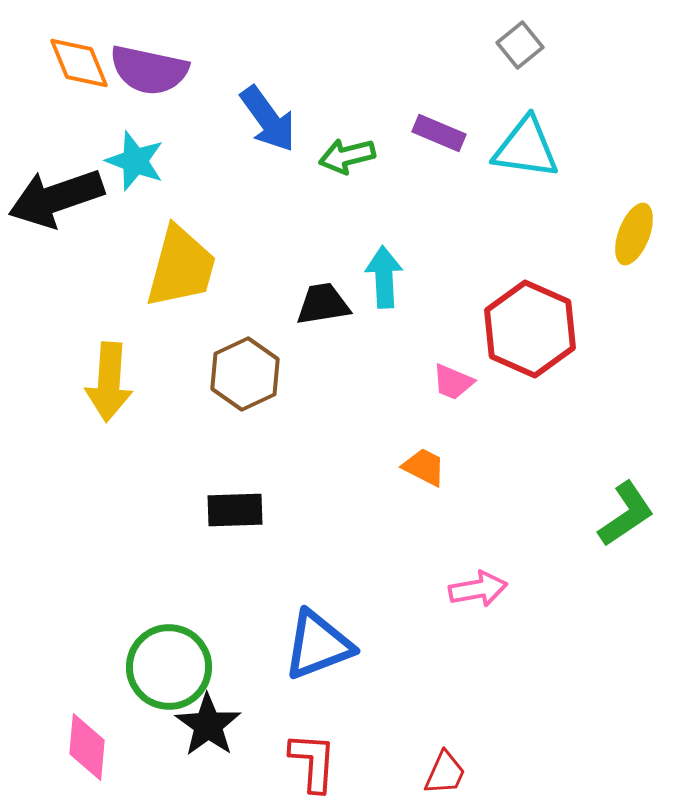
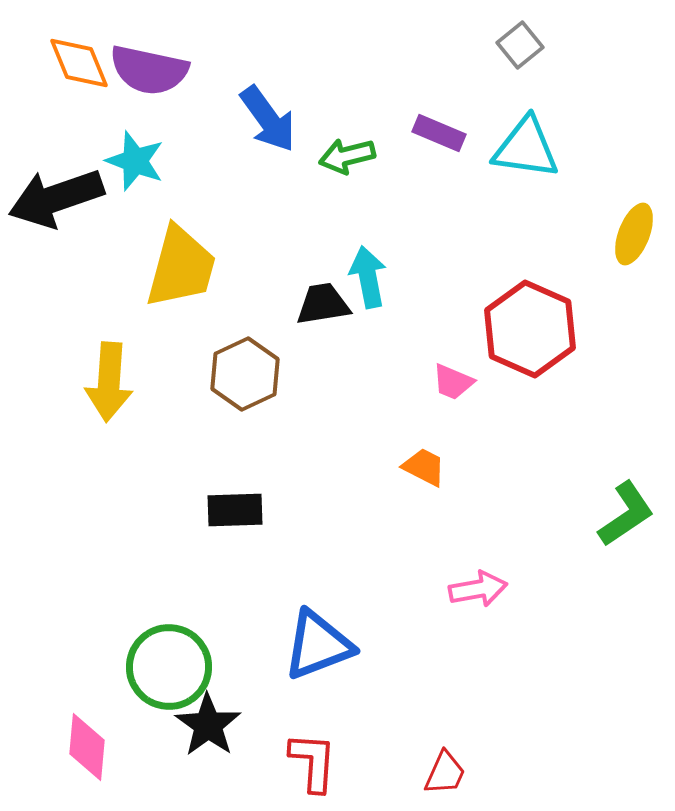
cyan arrow: moved 16 px left; rotated 8 degrees counterclockwise
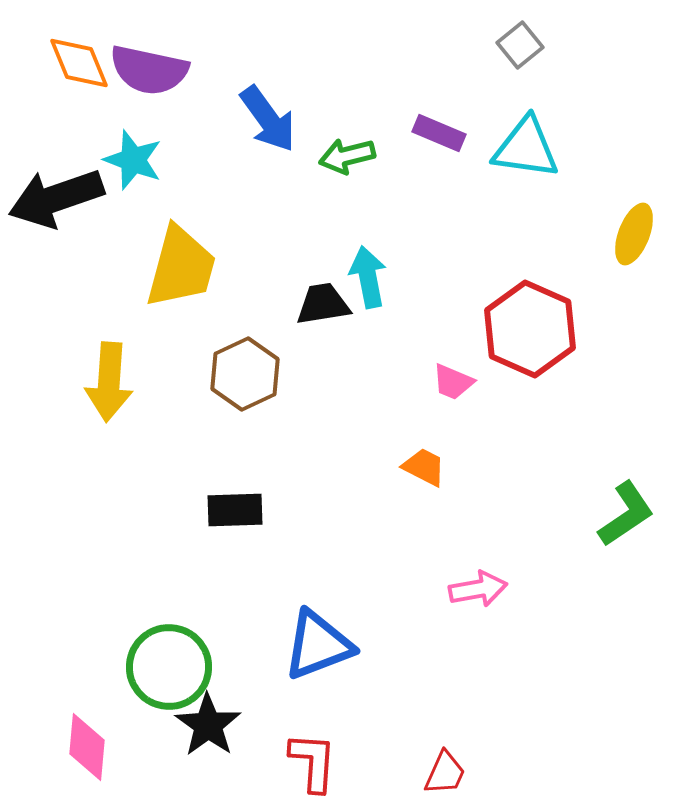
cyan star: moved 2 px left, 1 px up
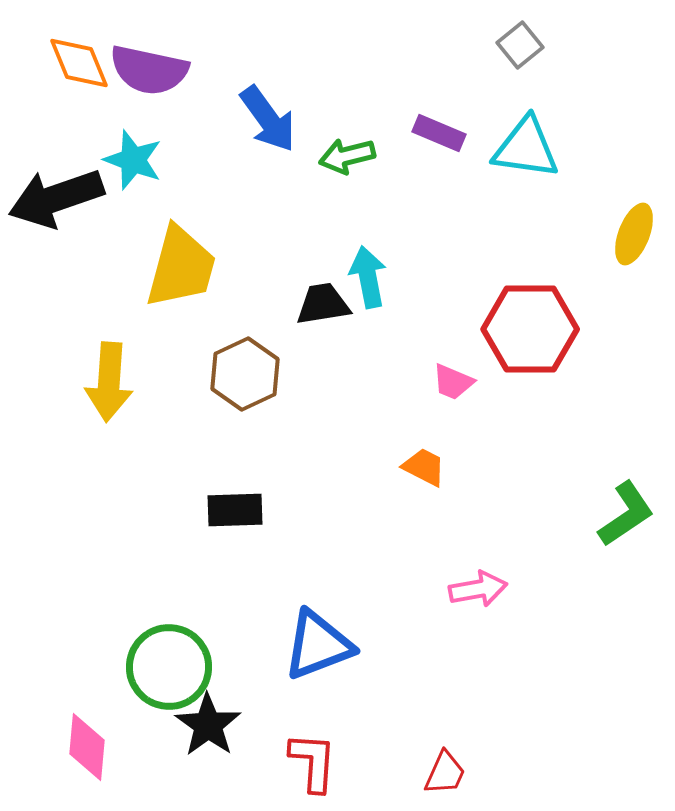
red hexagon: rotated 24 degrees counterclockwise
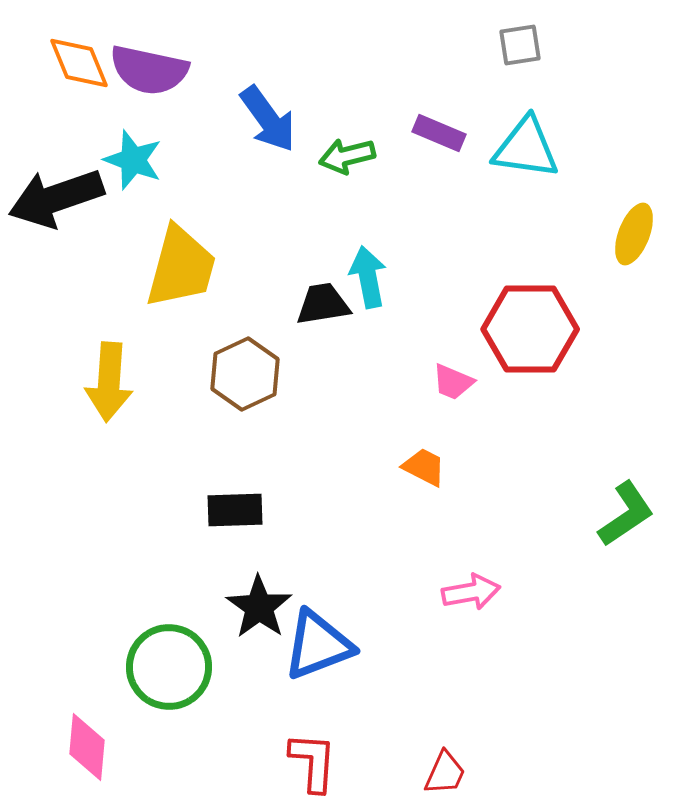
gray square: rotated 30 degrees clockwise
pink arrow: moved 7 px left, 3 px down
black star: moved 51 px right, 118 px up
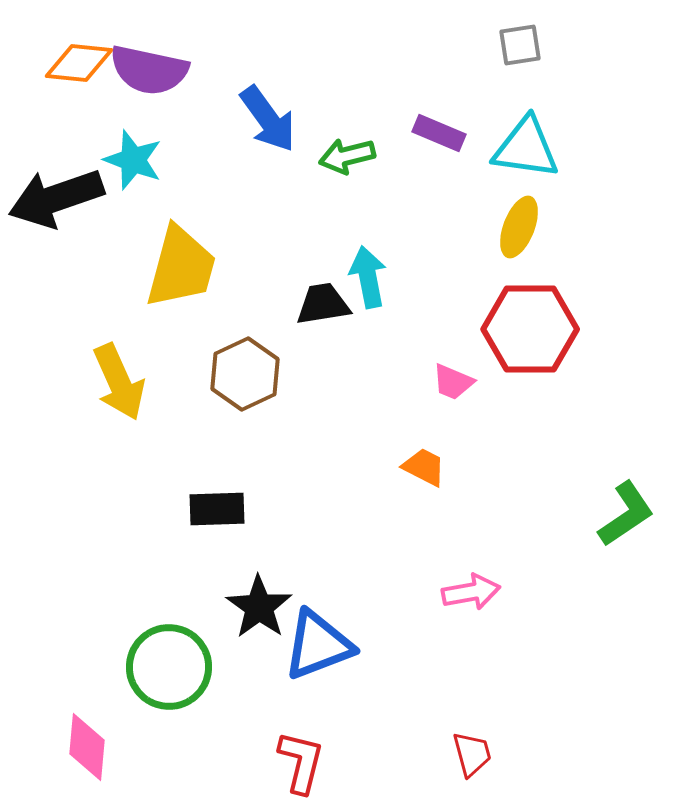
orange diamond: rotated 62 degrees counterclockwise
yellow ellipse: moved 115 px left, 7 px up
yellow arrow: moved 10 px right; rotated 28 degrees counterclockwise
black rectangle: moved 18 px left, 1 px up
red L-shape: moved 12 px left; rotated 10 degrees clockwise
red trapezoid: moved 27 px right, 19 px up; rotated 39 degrees counterclockwise
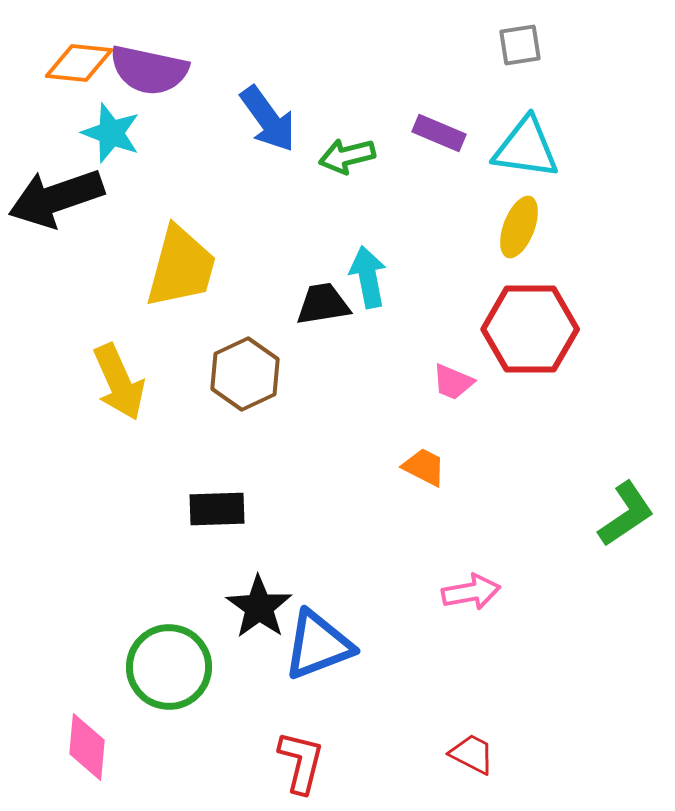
cyan star: moved 22 px left, 27 px up
red trapezoid: rotated 48 degrees counterclockwise
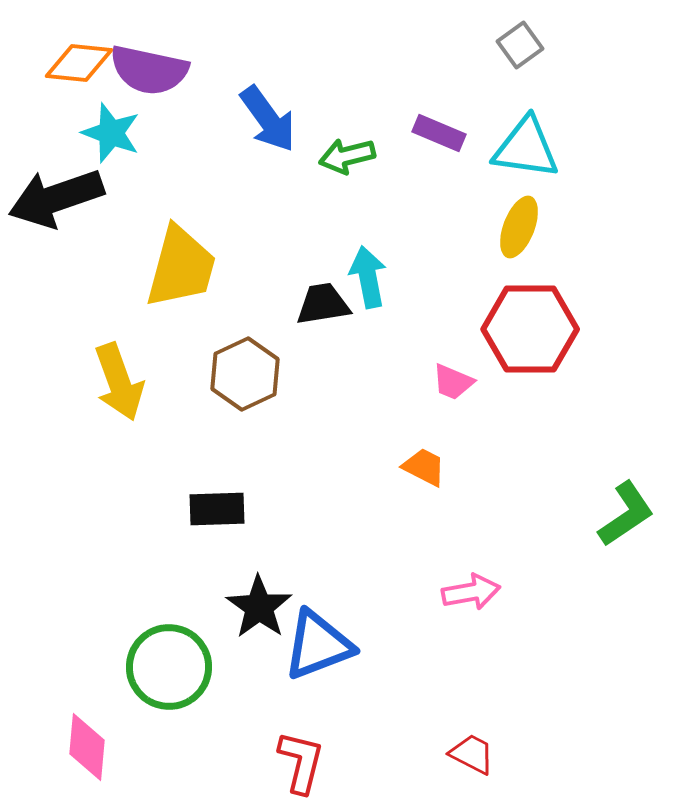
gray square: rotated 27 degrees counterclockwise
yellow arrow: rotated 4 degrees clockwise
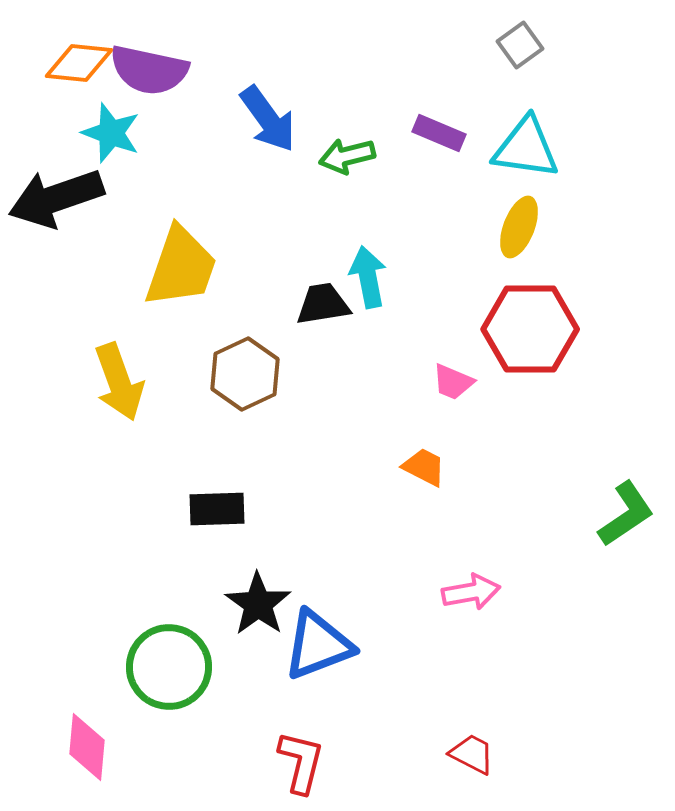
yellow trapezoid: rotated 4 degrees clockwise
black star: moved 1 px left, 3 px up
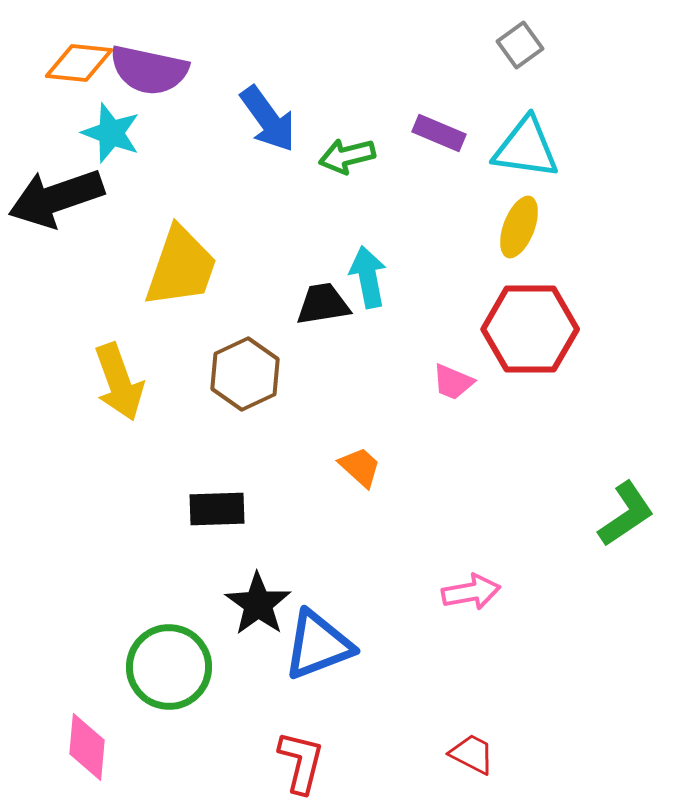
orange trapezoid: moved 64 px left; rotated 15 degrees clockwise
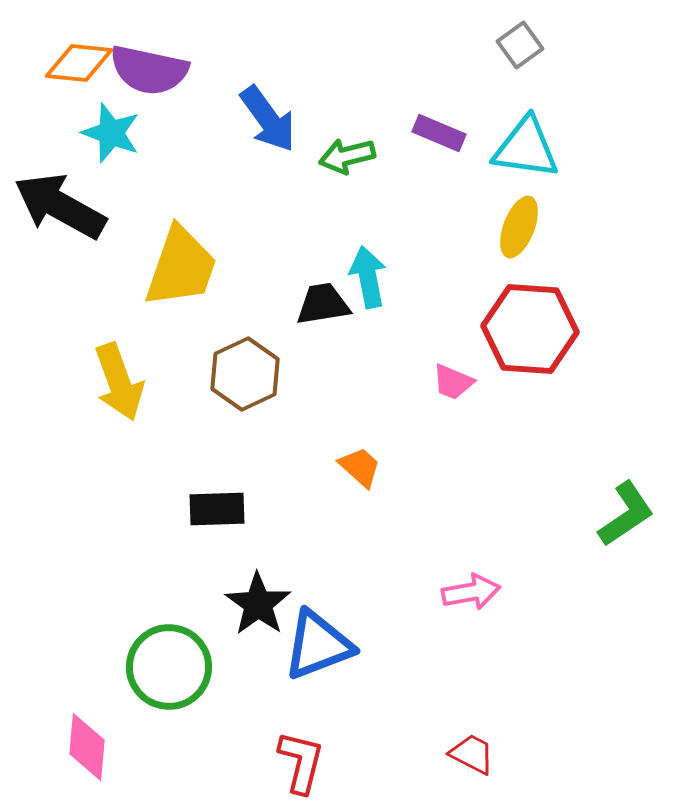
black arrow: moved 4 px right, 8 px down; rotated 48 degrees clockwise
red hexagon: rotated 4 degrees clockwise
